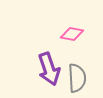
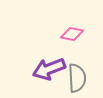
purple arrow: rotated 88 degrees clockwise
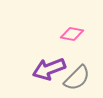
gray semicircle: rotated 48 degrees clockwise
